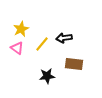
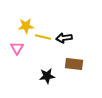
yellow star: moved 5 px right, 3 px up; rotated 21 degrees clockwise
yellow line: moved 1 px right, 7 px up; rotated 63 degrees clockwise
pink triangle: rotated 24 degrees clockwise
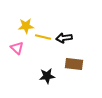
pink triangle: rotated 16 degrees counterclockwise
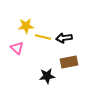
brown rectangle: moved 5 px left, 2 px up; rotated 18 degrees counterclockwise
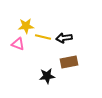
pink triangle: moved 1 px right, 4 px up; rotated 24 degrees counterclockwise
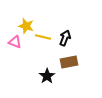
yellow star: rotated 21 degrees clockwise
black arrow: moved 1 px right; rotated 119 degrees clockwise
pink triangle: moved 3 px left, 2 px up
black star: rotated 28 degrees counterclockwise
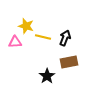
pink triangle: rotated 24 degrees counterclockwise
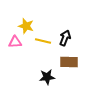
yellow line: moved 4 px down
brown rectangle: rotated 12 degrees clockwise
black star: moved 1 px down; rotated 28 degrees clockwise
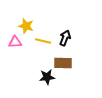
brown rectangle: moved 6 px left, 1 px down
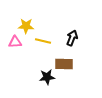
yellow star: rotated 14 degrees counterclockwise
black arrow: moved 7 px right
brown rectangle: moved 1 px right, 1 px down
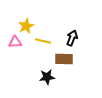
yellow star: rotated 28 degrees counterclockwise
brown rectangle: moved 5 px up
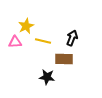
black star: rotated 14 degrees clockwise
